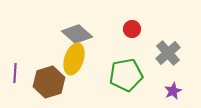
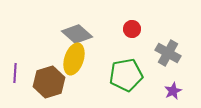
gray cross: rotated 20 degrees counterclockwise
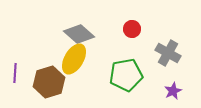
gray diamond: moved 2 px right
yellow ellipse: rotated 12 degrees clockwise
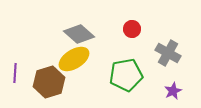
yellow ellipse: rotated 28 degrees clockwise
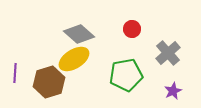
gray cross: rotated 20 degrees clockwise
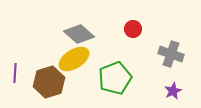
red circle: moved 1 px right
gray cross: moved 3 px right, 1 px down; rotated 30 degrees counterclockwise
green pentagon: moved 11 px left, 3 px down; rotated 12 degrees counterclockwise
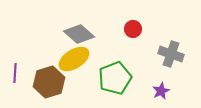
purple star: moved 12 px left
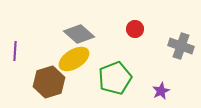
red circle: moved 2 px right
gray cross: moved 10 px right, 8 px up
purple line: moved 22 px up
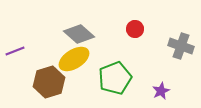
purple line: rotated 66 degrees clockwise
